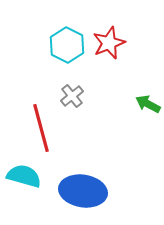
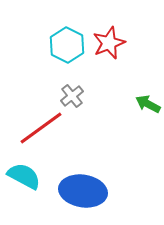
red line: rotated 69 degrees clockwise
cyan semicircle: rotated 12 degrees clockwise
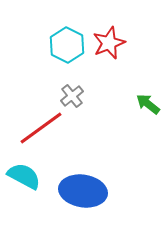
green arrow: rotated 10 degrees clockwise
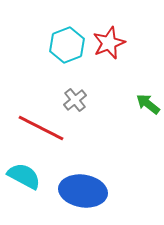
cyan hexagon: rotated 12 degrees clockwise
gray cross: moved 3 px right, 4 px down
red line: rotated 63 degrees clockwise
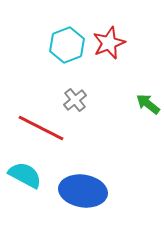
cyan semicircle: moved 1 px right, 1 px up
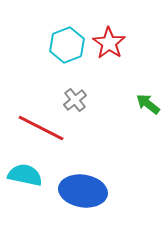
red star: rotated 16 degrees counterclockwise
cyan semicircle: rotated 16 degrees counterclockwise
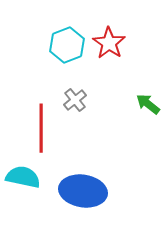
red line: rotated 63 degrees clockwise
cyan semicircle: moved 2 px left, 2 px down
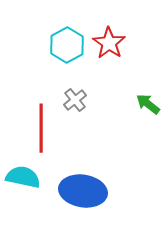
cyan hexagon: rotated 8 degrees counterclockwise
